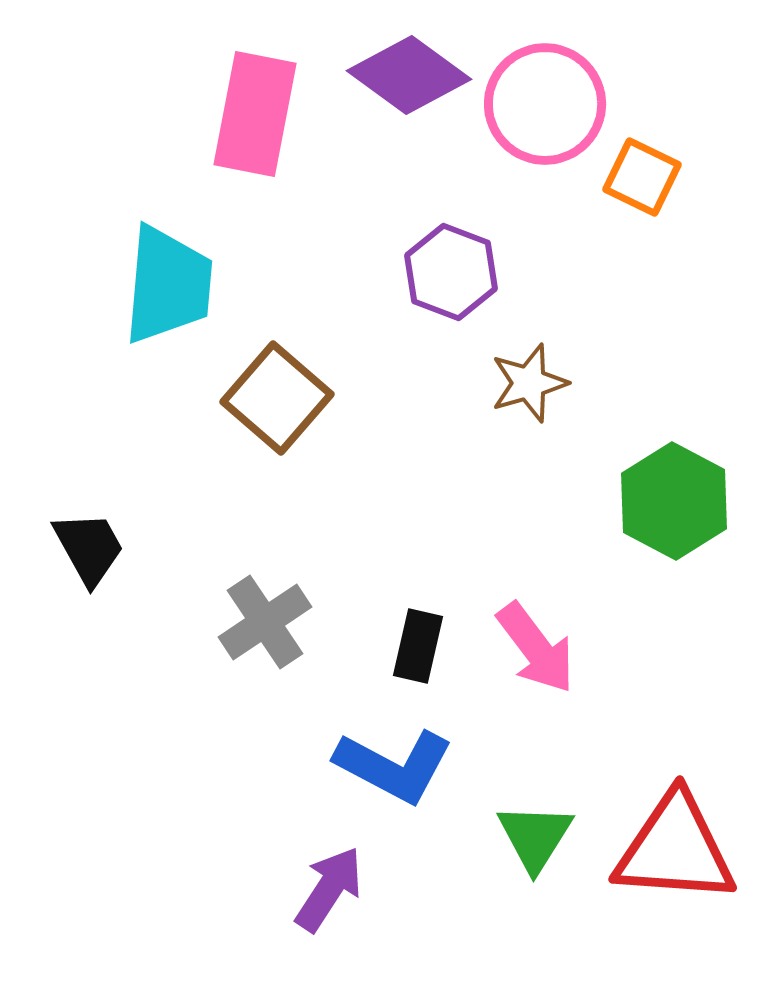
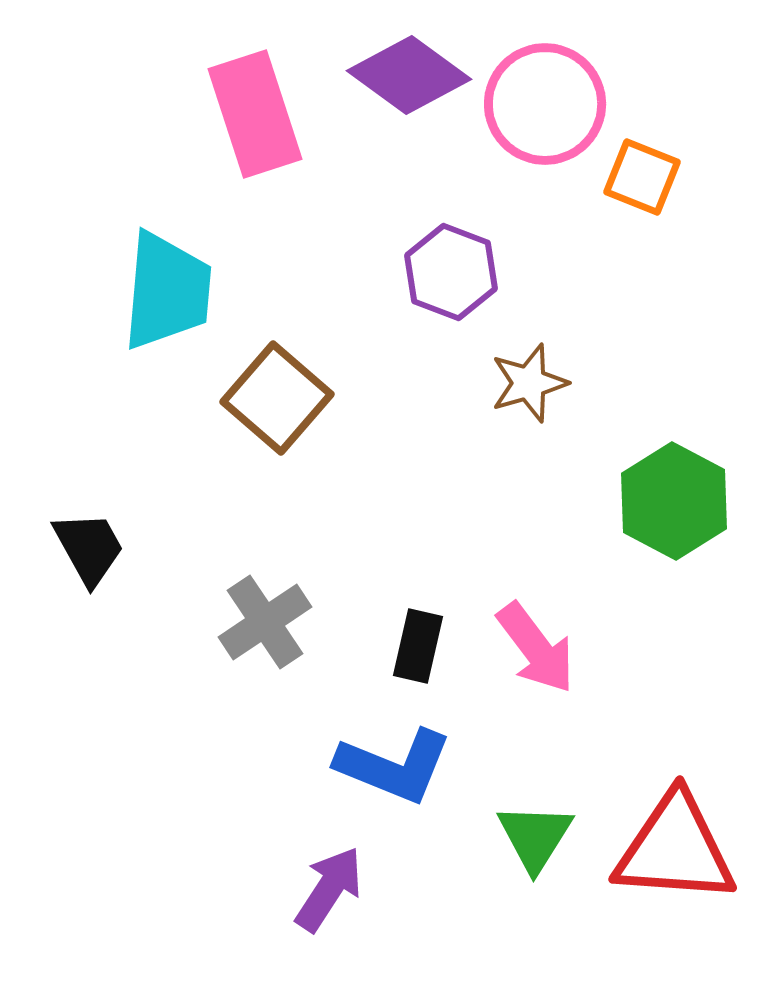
pink rectangle: rotated 29 degrees counterclockwise
orange square: rotated 4 degrees counterclockwise
cyan trapezoid: moved 1 px left, 6 px down
blue L-shape: rotated 6 degrees counterclockwise
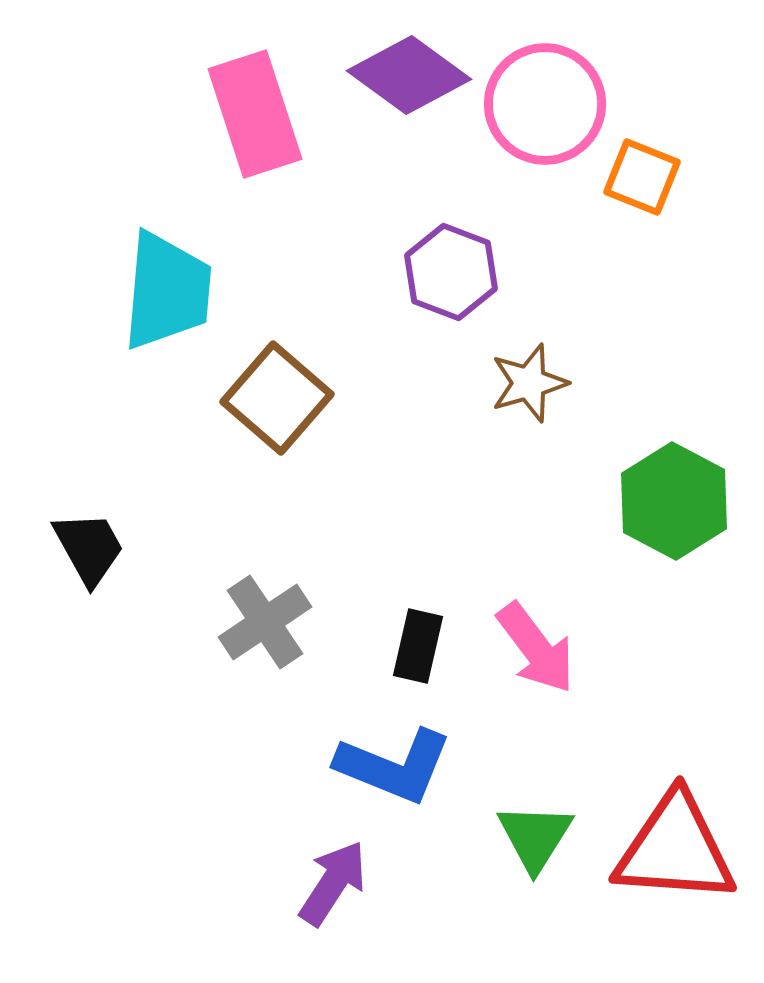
purple arrow: moved 4 px right, 6 px up
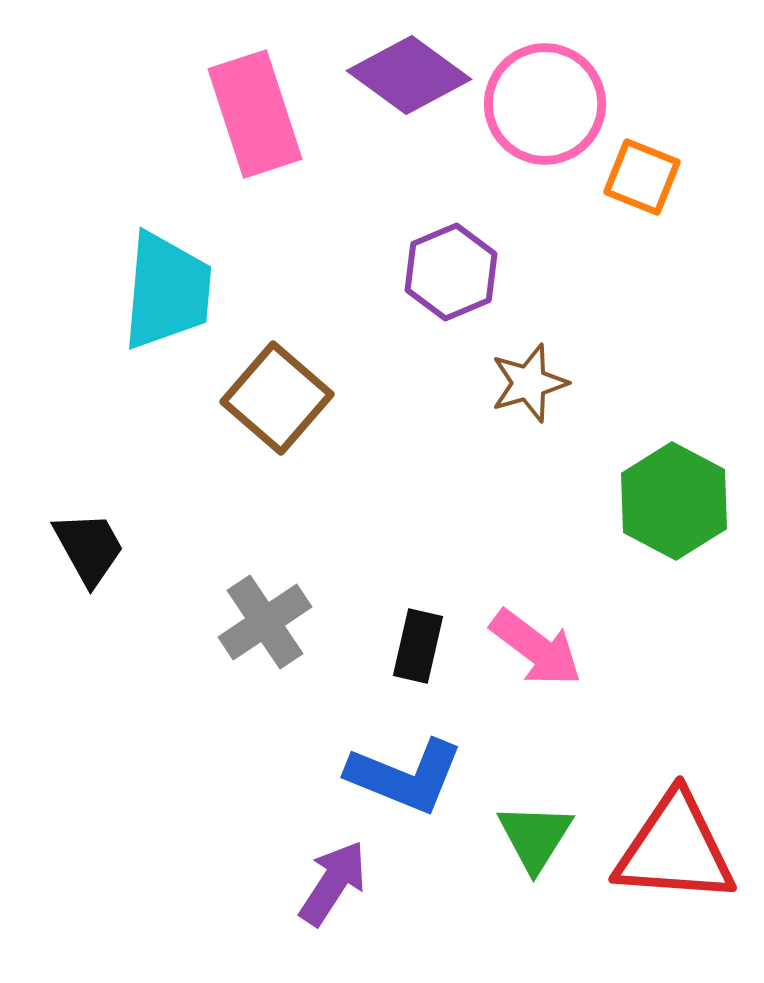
purple hexagon: rotated 16 degrees clockwise
pink arrow: rotated 16 degrees counterclockwise
blue L-shape: moved 11 px right, 10 px down
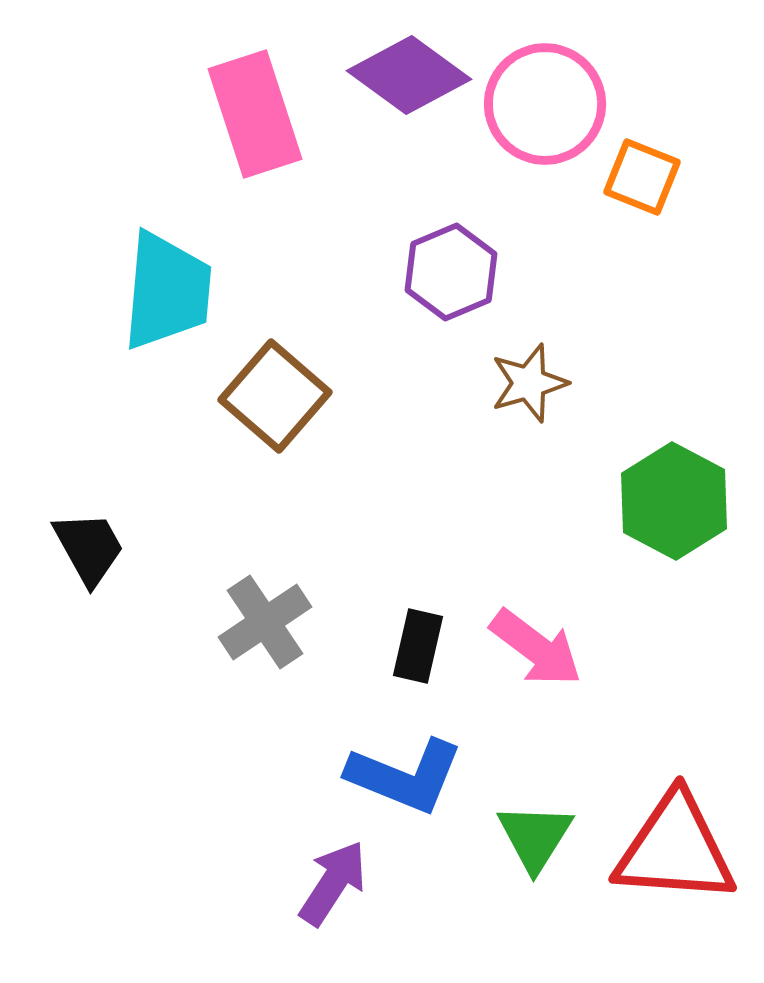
brown square: moved 2 px left, 2 px up
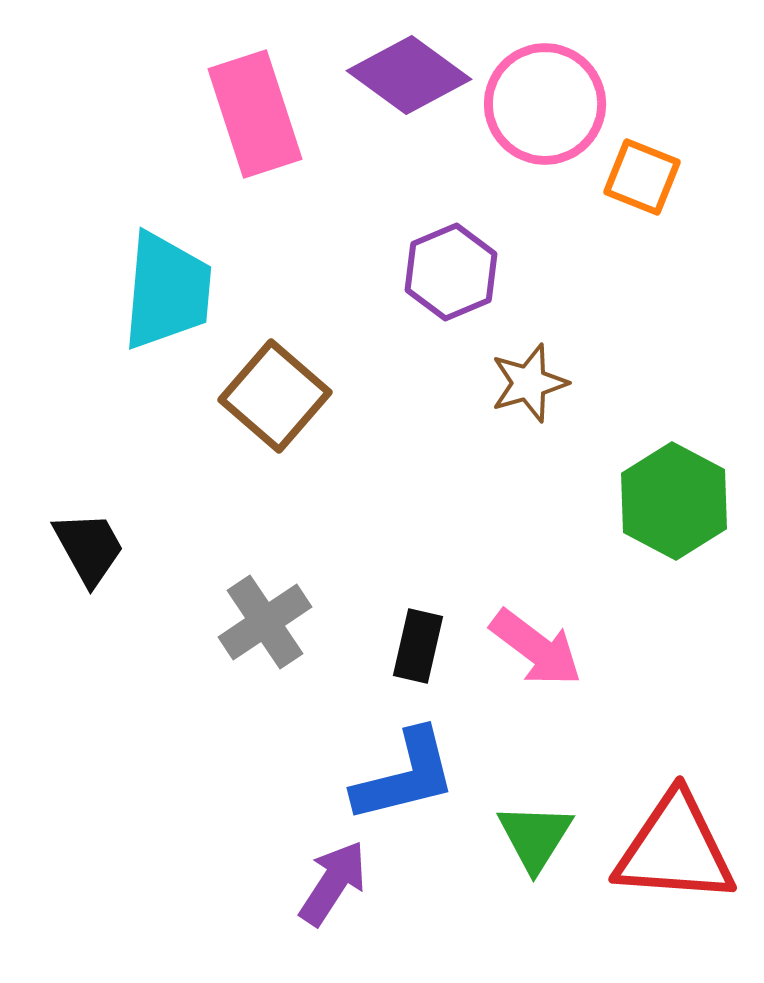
blue L-shape: rotated 36 degrees counterclockwise
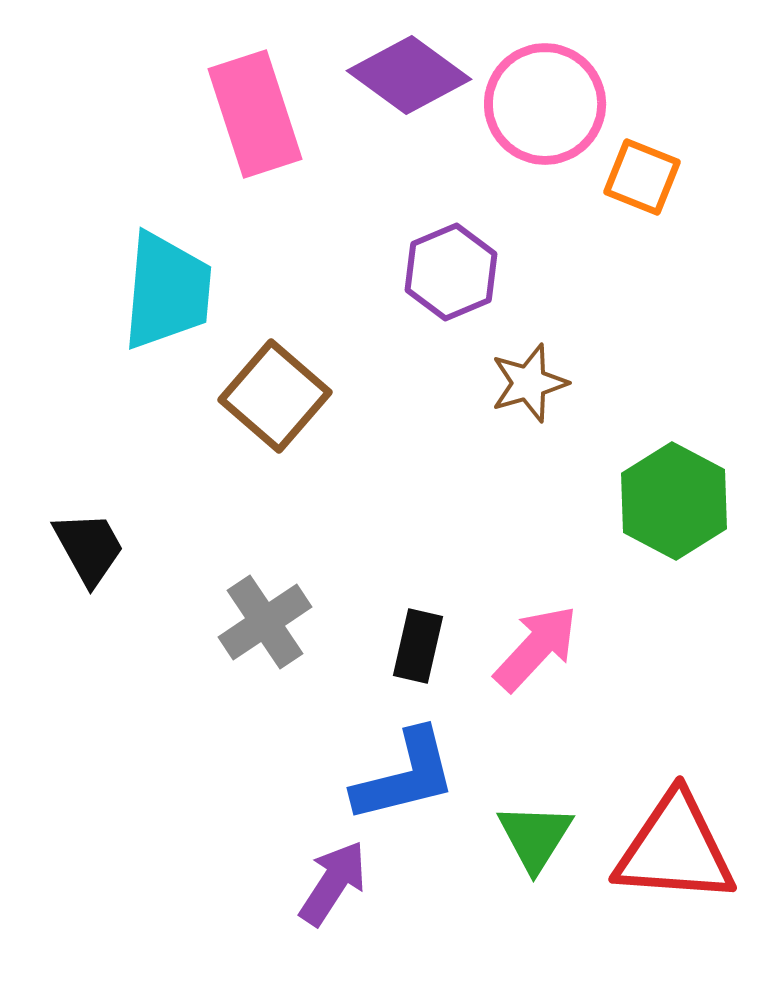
pink arrow: rotated 84 degrees counterclockwise
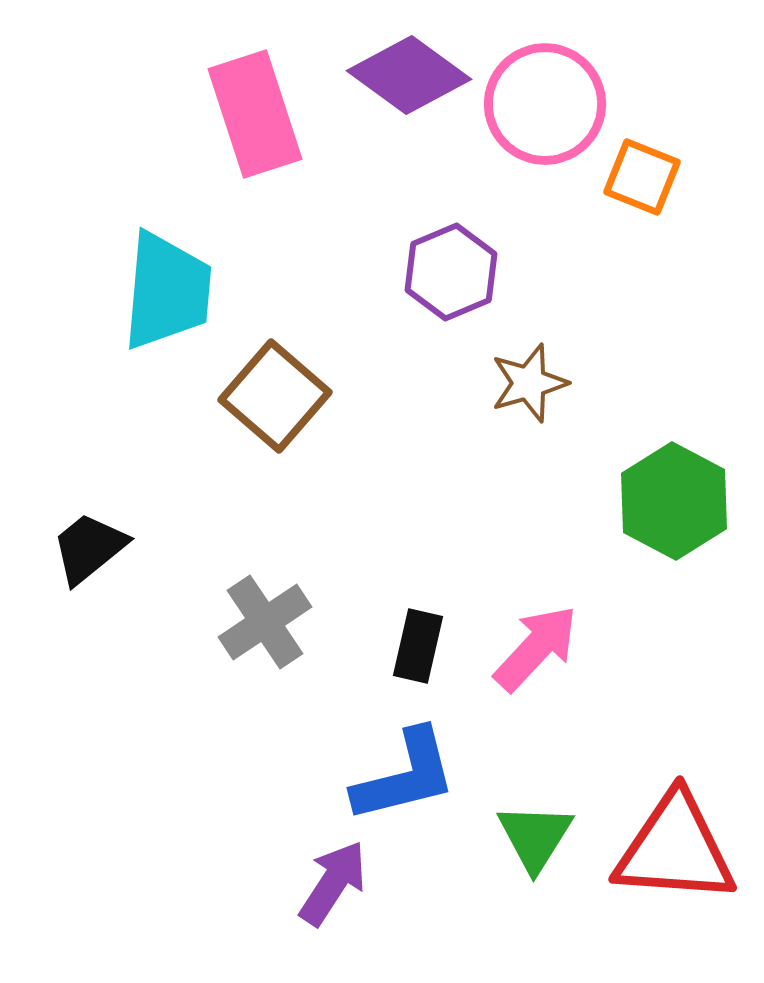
black trapezoid: rotated 100 degrees counterclockwise
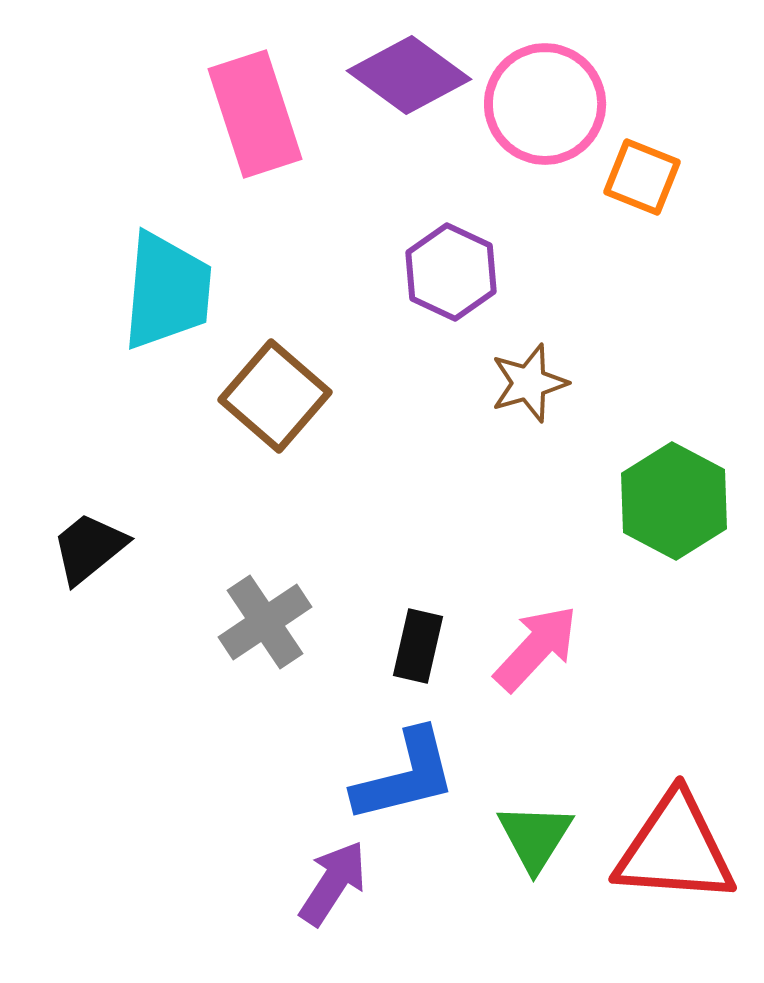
purple hexagon: rotated 12 degrees counterclockwise
